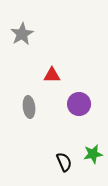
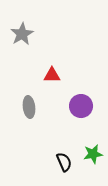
purple circle: moved 2 px right, 2 px down
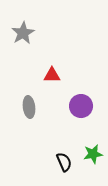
gray star: moved 1 px right, 1 px up
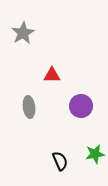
green star: moved 2 px right
black semicircle: moved 4 px left, 1 px up
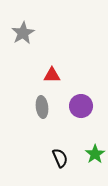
gray ellipse: moved 13 px right
green star: rotated 24 degrees counterclockwise
black semicircle: moved 3 px up
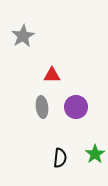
gray star: moved 3 px down
purple circle: moved 5 px left, 1 px down
black semicircle: rotated 30 degrees clockwise
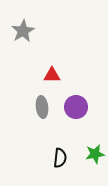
gray star: moved 5 px up
green star: rotated 24 degrees clockwise
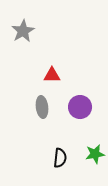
purple circle: moved 4 px right
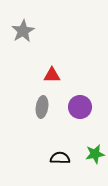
gray ellipse: rotated 15 degrees clockwise
black semicircle: rotated 96 degrees counterclockwise
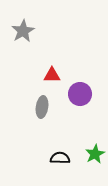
purple circle: moved 13 px up
green star: rotated 18 degrees counterclockwise
